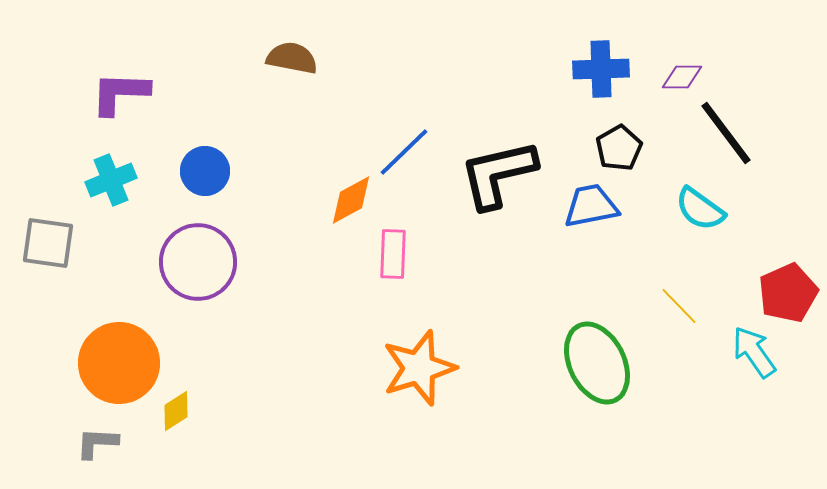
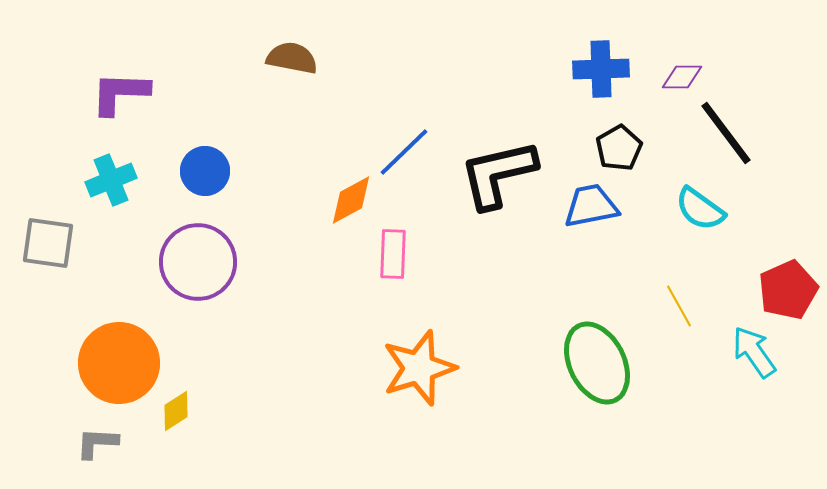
red pentagon: moved 3 px up
yellow line: rotated 15 degrees clockwise
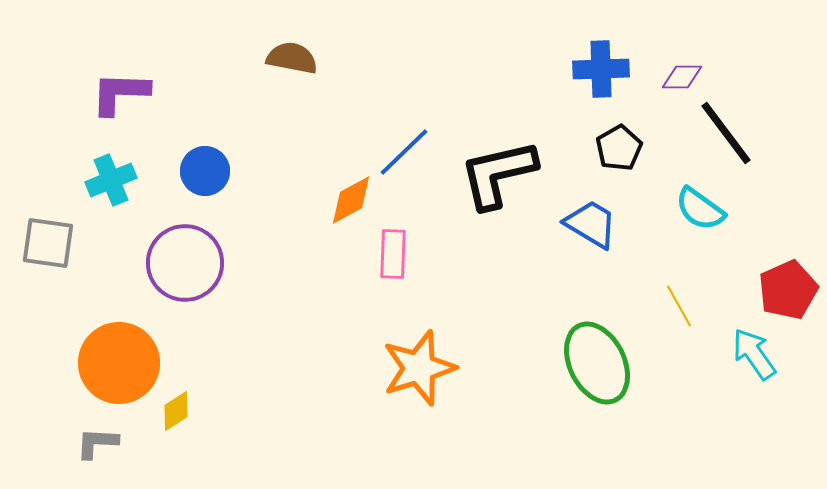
blue trapezoid: moved 18 px down; rotated 42 degrees clockwise
purple circle: moved 13 px left, 1 px down
cyan arrow: moved 2 px down
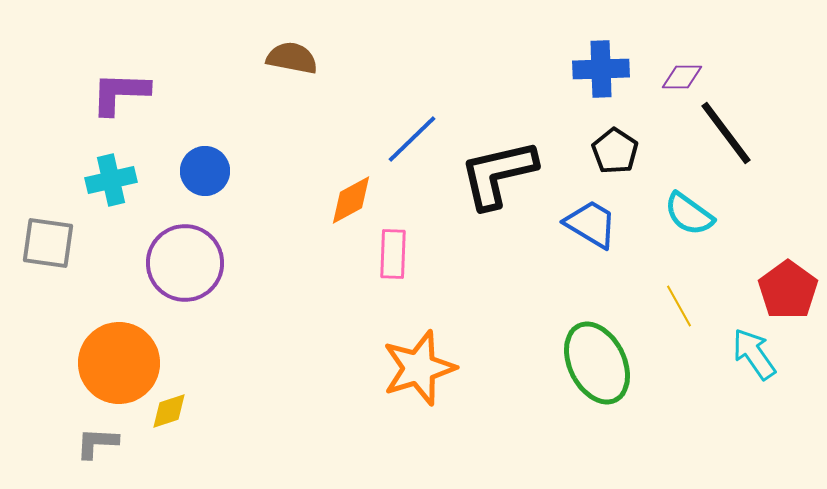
black pentagon: moved 4 px left, 3 px down; rotated 9 degrees counterclockwise
blue line: moved 8 px right, 13 px up
cyan cross: rotated 9 degrees clockwise
cyan semicircle: moved 11 px left, 5 px down
red pentagon: rotated 12 degrees counterclockwise
yellow diamond: moved 7 px left; rotated 15 degrees clockwise
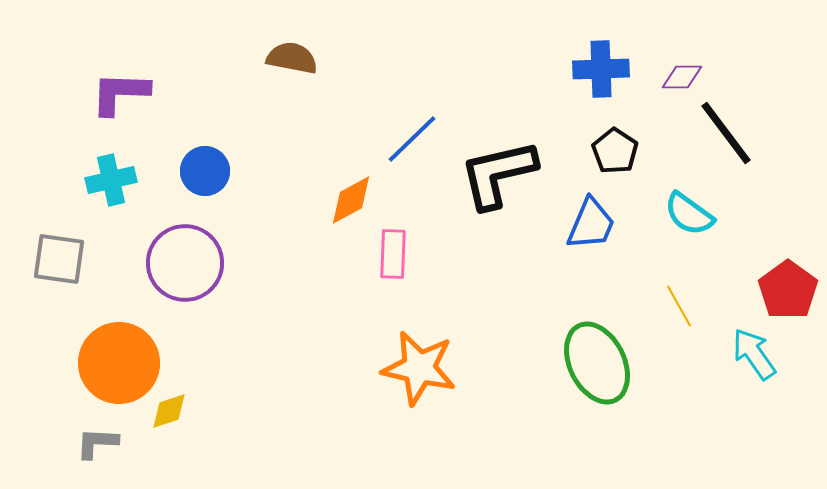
blue trapezoid: rotated 82 degrees clockwise
gray square: moved 11 px right, 16 px down
orange star: rotated 30 degrees clockwise
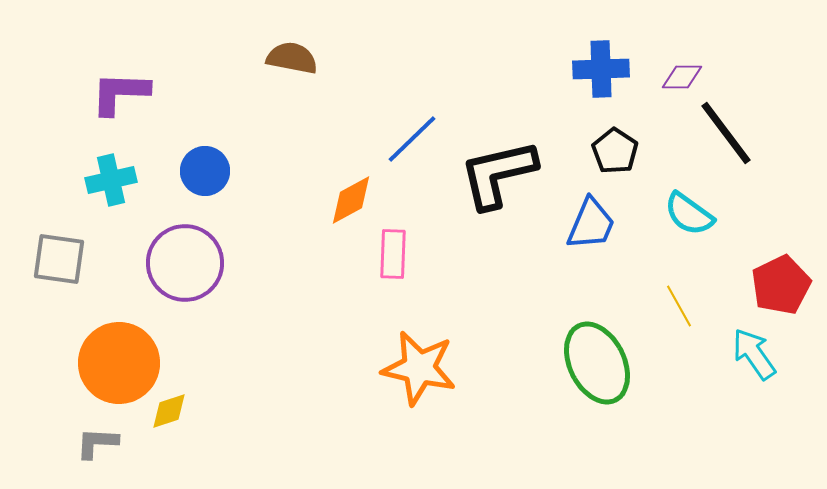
red pentagon: moved 7 px left, 5 px up; rotated 10 degrees clockwise
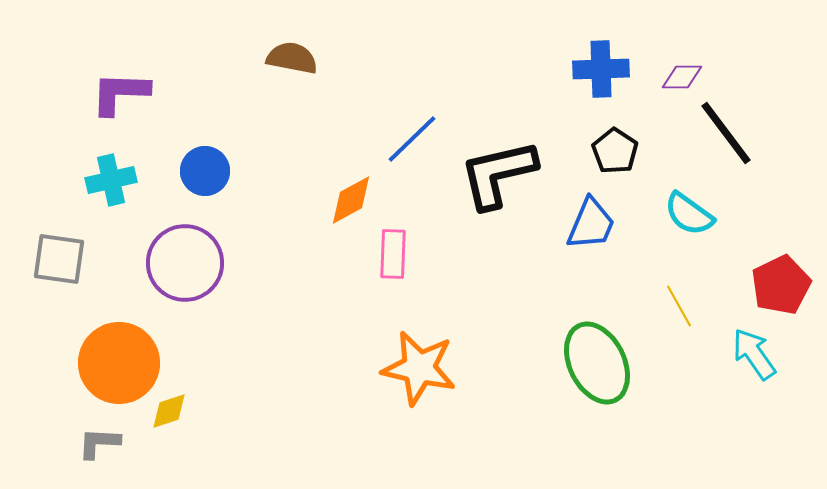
gray L-shape: moved 2 px right
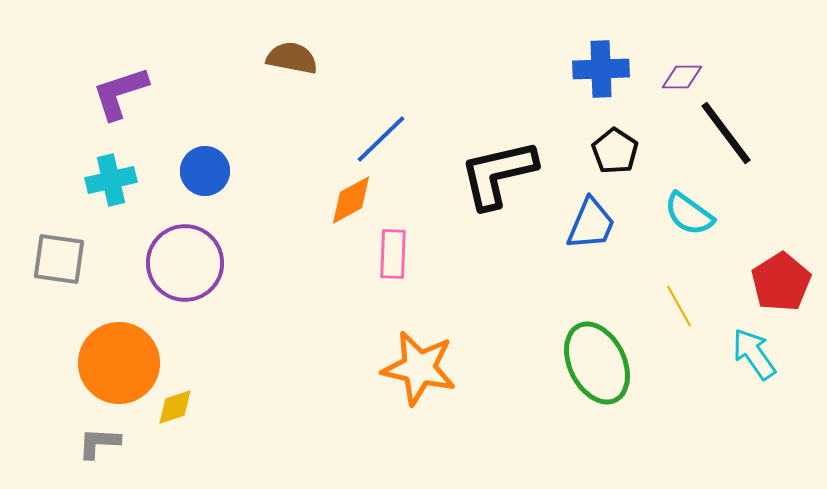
purple L-shape: rotated 20 degrees counterclockwise
blue line: moved 31 px left
red pentagon: moved 3 px up; rotated 6 degrees counterclockwise
yellow diamond: moved 6 px right, 4 px up
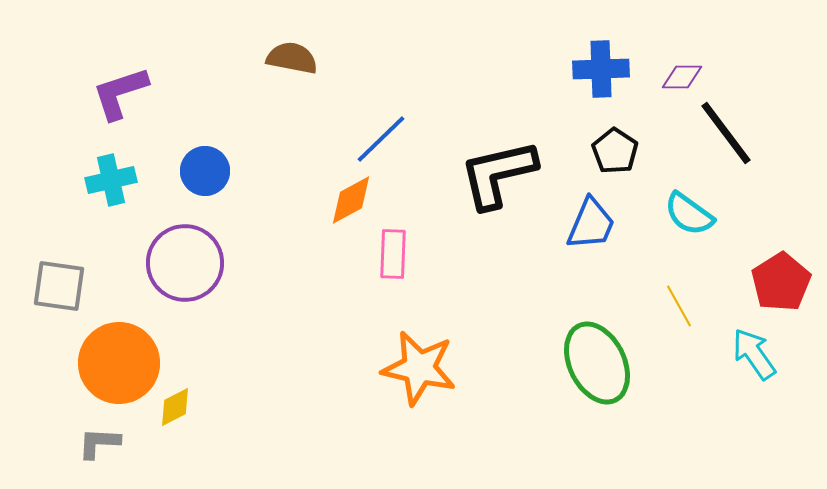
gray square: moved 27 px down
yellow diamond: rotated 9 degrees counterclockwise
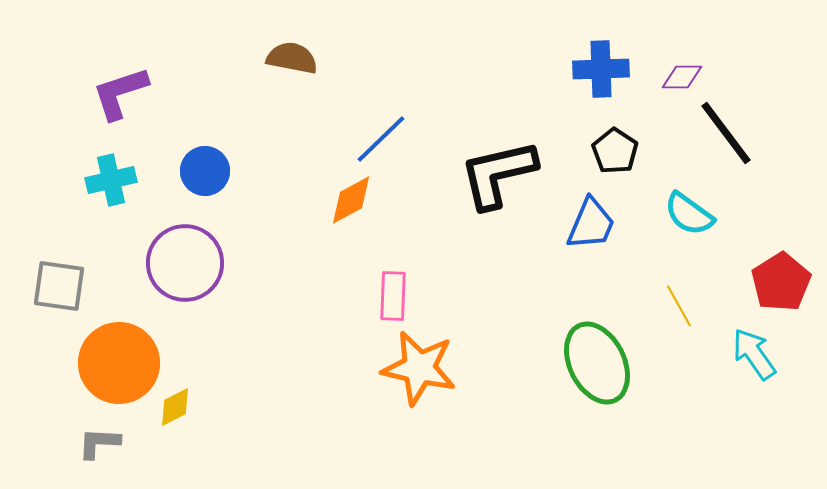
pink rectangle: moved 42 px down
